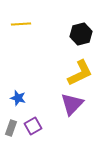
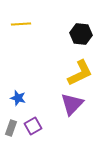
black hexagon: rotated 20 degrees clockwise
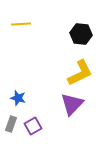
gray rectangle: moved 4 px up
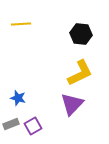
gray rectangle: rotated 49 degrees clockwise
